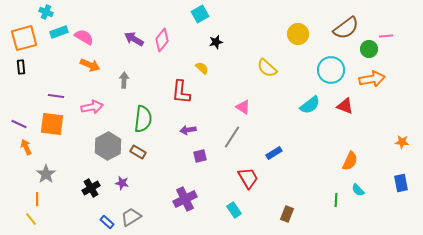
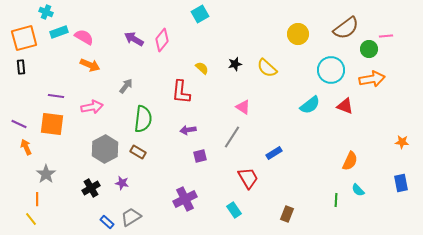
black star at (216, 42): moved 19 px right, 22 px down
gray arrow at (124, 80): moved 2 px right, 6 px down; rotated 35 degrees clockwise
gray hexagon at (108, 146): moved 3 px left, 3 px down
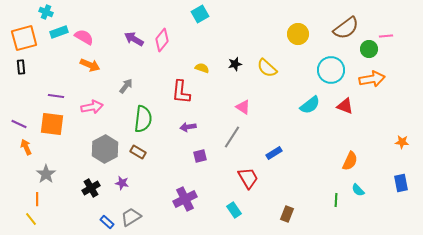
yellow semicircle at (202, 68): rotated 24 degrees counterclockwise
purple arrow at (188, 130): moved 3 px up
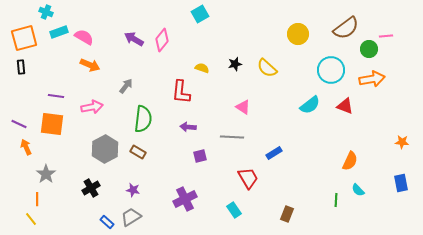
purple arrow at (188, 127): rotated 14 degrees clockwise
gray line at (232, 137): rotated 60 degrees clockwise
purple star at (122, 183): moved 11 px right, 7 px down
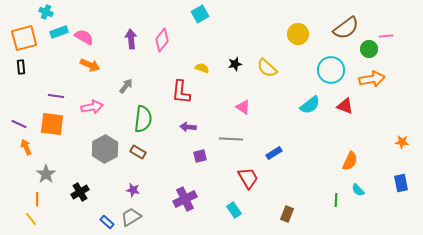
purple arrow at (134, 39): moved 3 px left; rotated 54 degrees clockwise
gray line at (232, 137): moved 1 px left, 2 px down
black cross at (91, 188): moved 11 px left, 4 px down
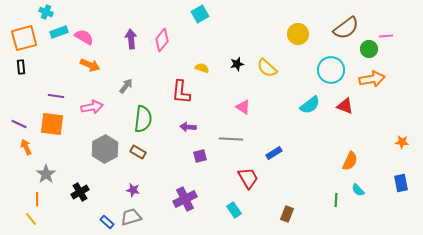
black star at (235, 64): moved 2 px right
gray trapezoid at (131, 217): rotated 15 degrees clockwise
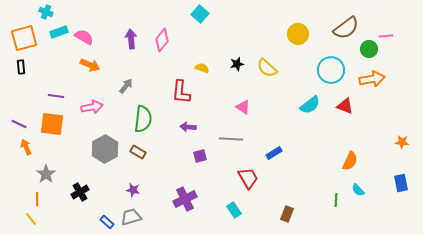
cyan square at (200, 14): rotated 18 degrees counterclockwise
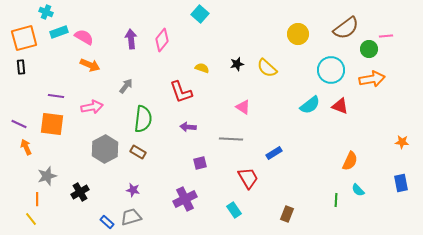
red L-shape at (181, 92): rotated 25 degrees counterclockwise
red triangle at (345, 106): moved 5 px left
purple square at (200, 156): moved 7 px down
gray star at (46, 174): moved 1 px right, 2 px down; rotated 18 degrees clockwise
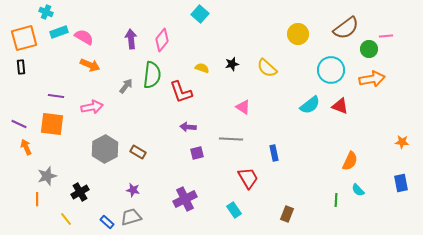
black star at (237, 64): moved 5 px left
green semicircle at (143, 119): moved 9 px right, 44 px up
blue rectangle at (274, 153): rotated 70 degrees counterclockwise
purple square at (200, 163): moved 3 px left, 10 px up
yellow line at (31, 219): moved 35 px right
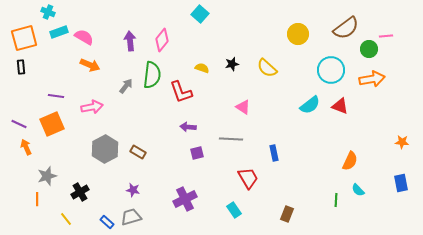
cyan cross at (46, 12): moved 2 px right
purple arrow at (131, 39): moved 1 px left, 2 px down
orange square at (52, 124): rotated 30 degrees counterclockwise
